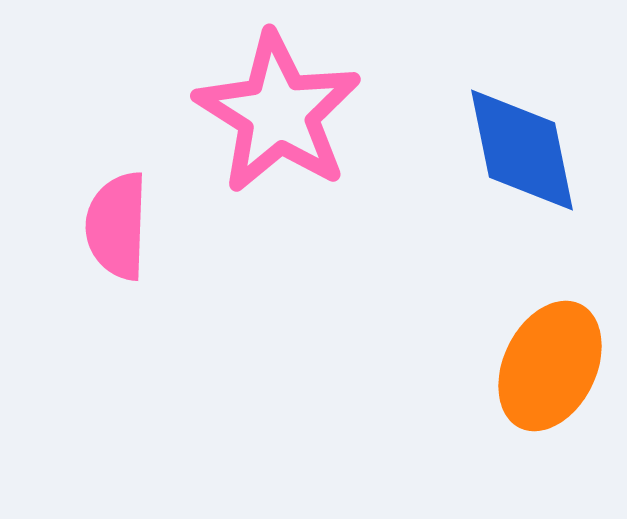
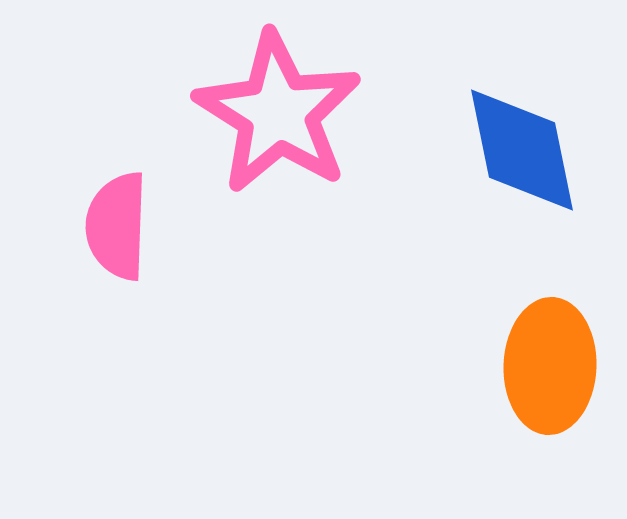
orange ellipse: rotated 24 degrees counterclockwise
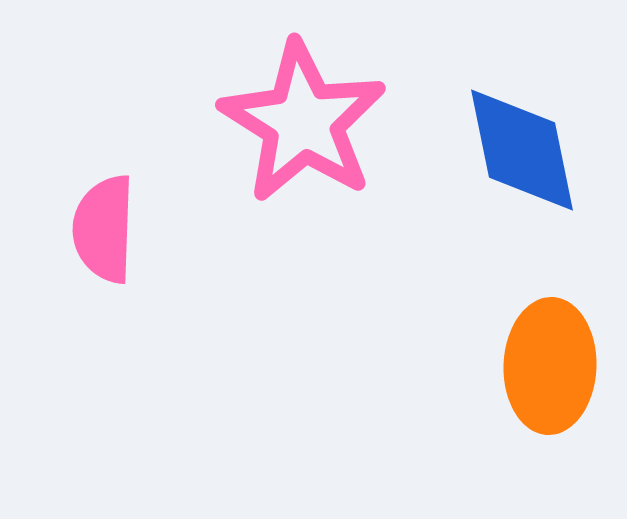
pink star: moved 25 px right, 9 px down
pink semicircle: moved 13 px left, 3 px down
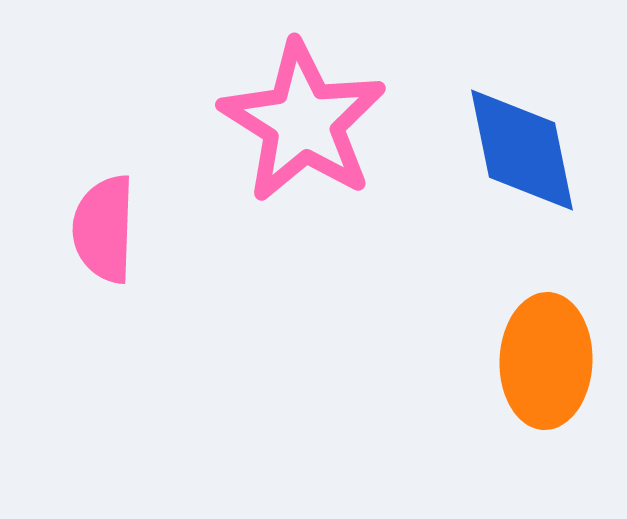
orange ellipse: moved 4 px left, 5 px up
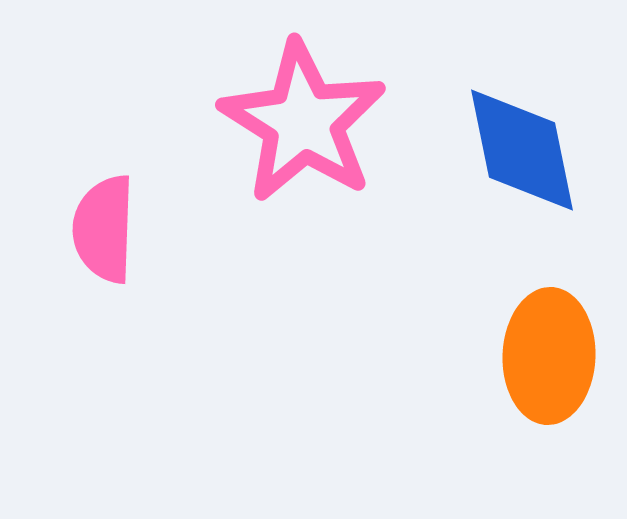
orange ellipse: moved 3 px right, 5 px up
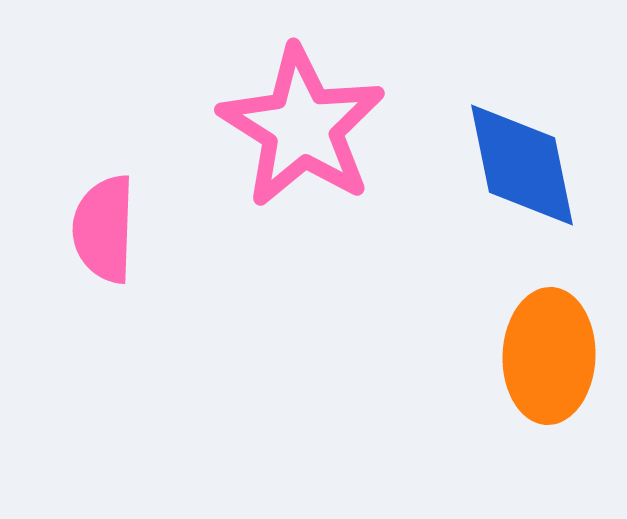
pink star: moved 1 px left, 5 px down
blue diamond: moved 15 px down
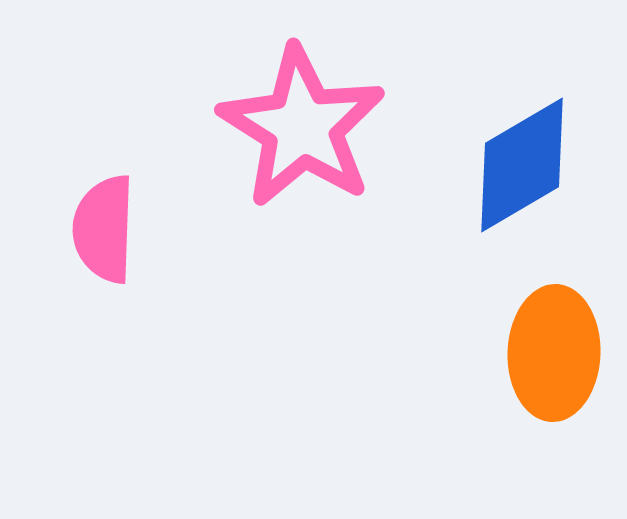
blue diamond: rotated 71 degrees clockwise
orange ellipse: moved 5 px right, 3 px up
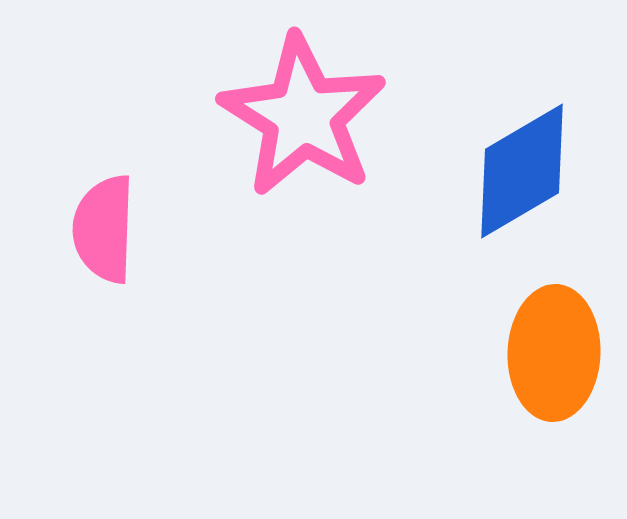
pink star: moved 1 px right, 11 px up
blue diamond: moved 6 px down
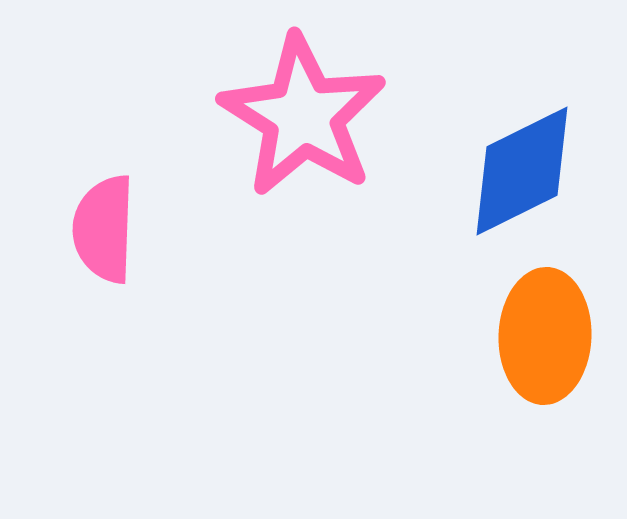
blue diamond: rotated 4 degrees clockwise
orange ellipse: moved 9 px left, 17 px up
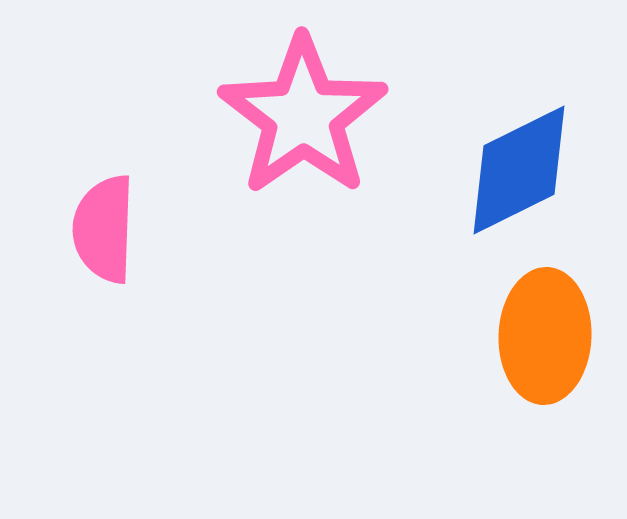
pink star: rotated 5 degrees clockwise
blue diamond: moved 3 px left, 1 px up
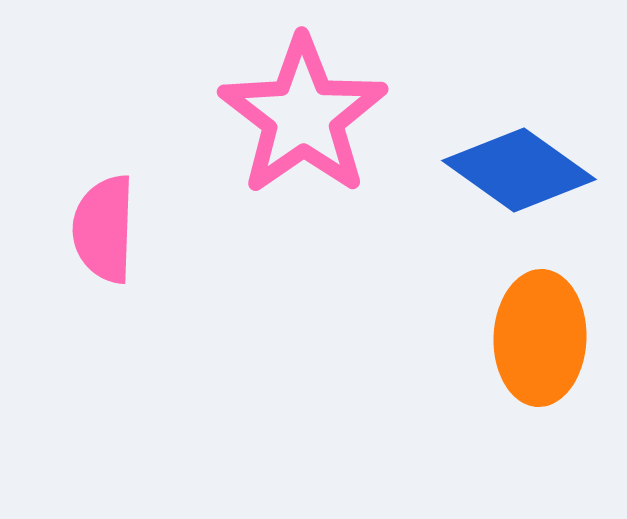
blue diamond: rotated 62 degrees clockwise
orange ellipse: moved 5 px left, 2 px down
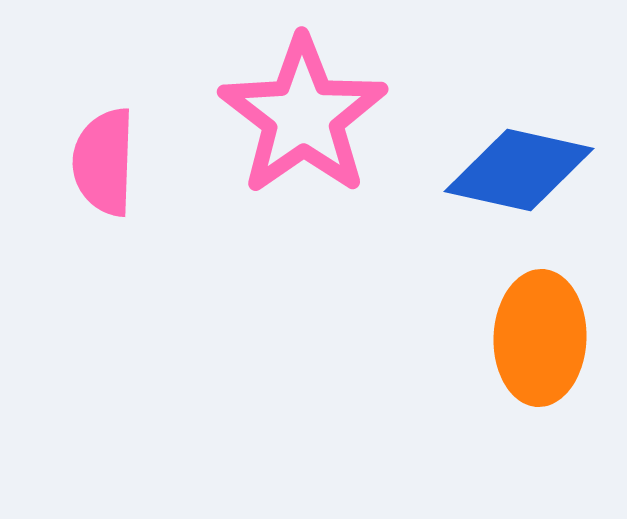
blue diamond: rotated 23 degrees counterclockwise
pink semicircle: moved 67 px up
